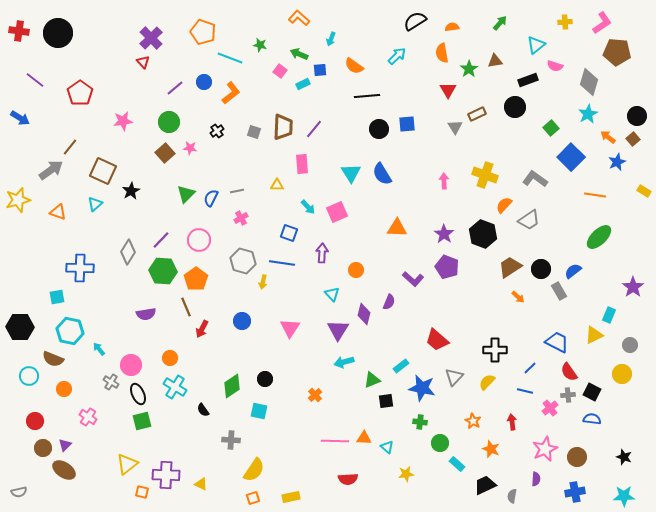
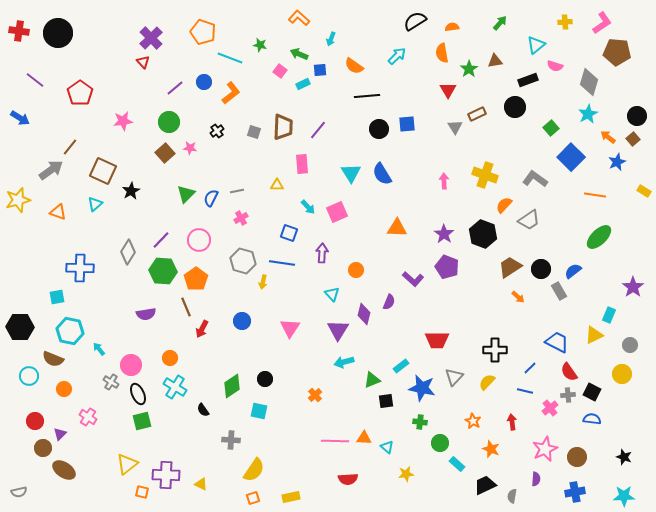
purple line at (314, 129): moved 4 px right, 1 px down
red trapezoid at (437, 340): rotated 40 degrees counterclockwise
purple triangle at (65, 445): moved 5 px left, 11 px up
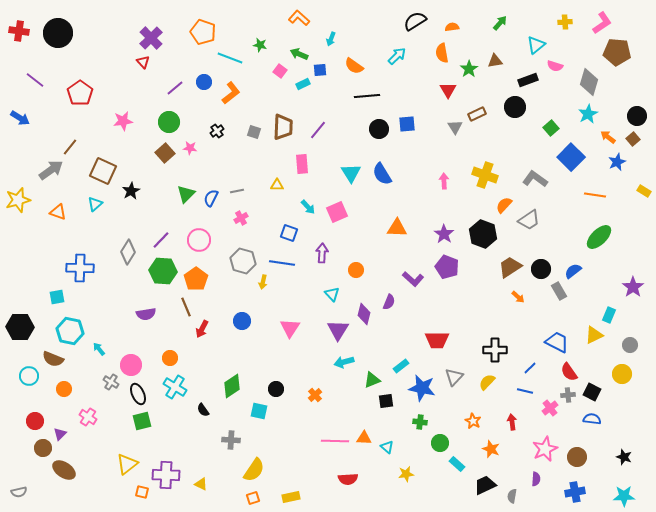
black circle at (265, 379): moved 11 px right, 10 px down
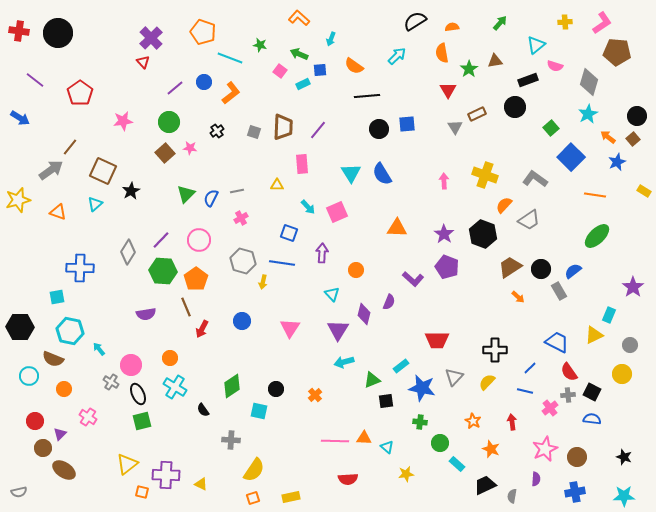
green ellipse at (599, 237): moved 2 px left, 1 px up
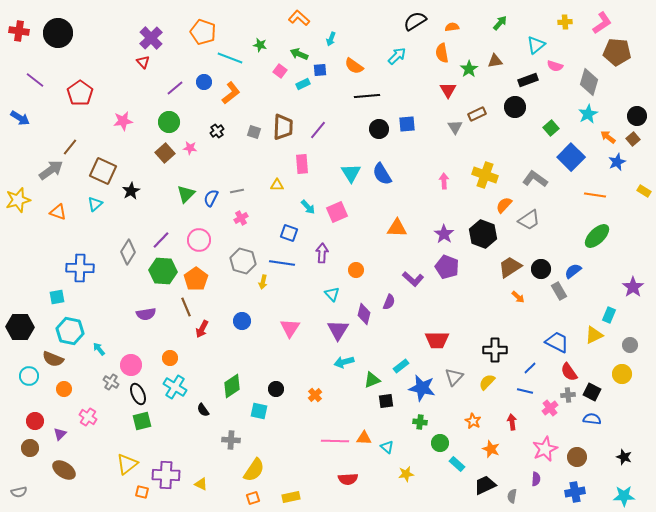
brown circle at (43, 448): moved 13 px left
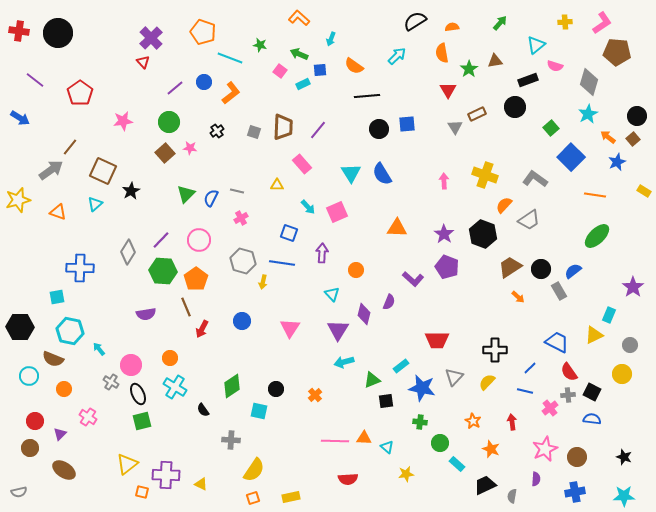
pink rectangle at (302, 164): rotated 36 degrees counterclockwise
gray line at (237, 191): rotated 24 degrees clockwise
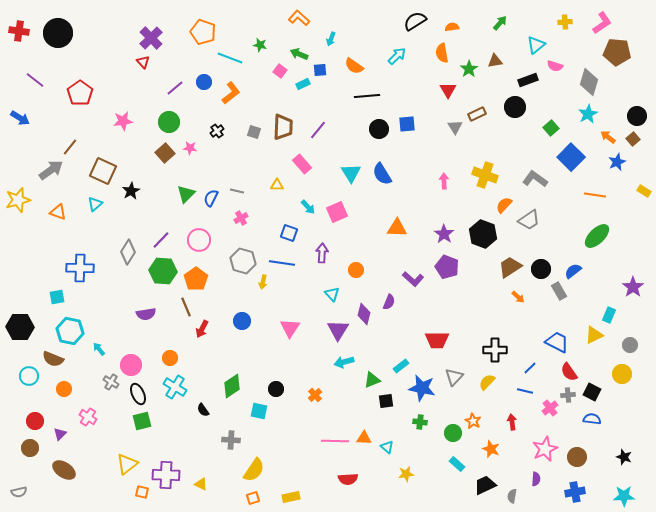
green circle at (440, 443): moved 13 px right, 10 px up
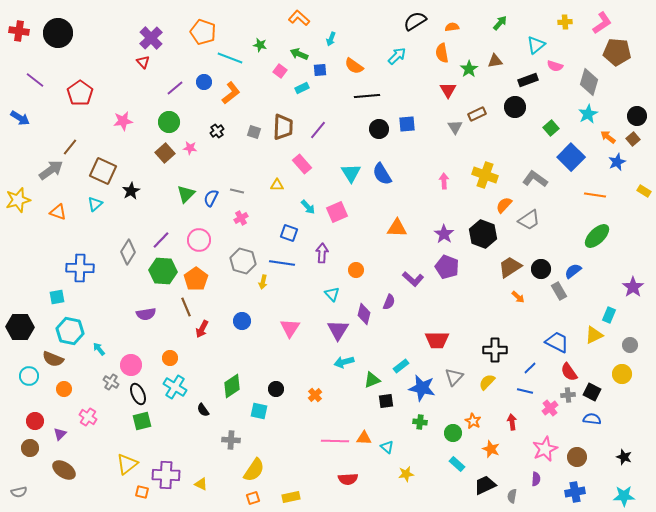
cyan rectangle at (303, 84): moved 1 px left, 4 px down
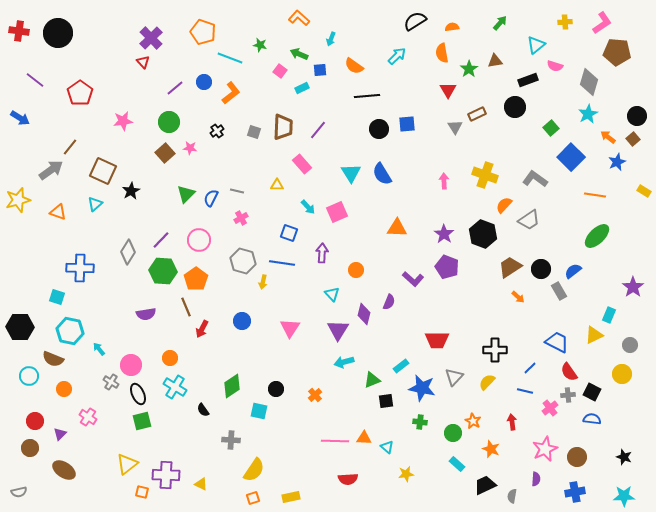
cyan square at (57, 297): rotated 28 degrees clockwise
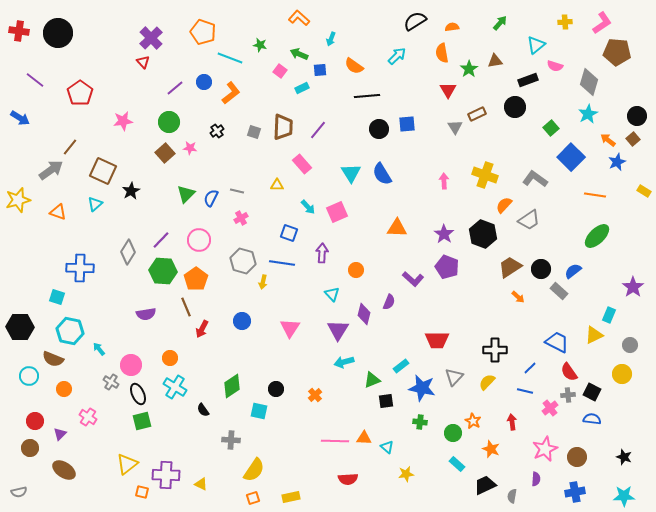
orange arrow at (608, 137): moved 3 px down
gray rectangle at (559, 291): rotated 18 degrees counterclockwise
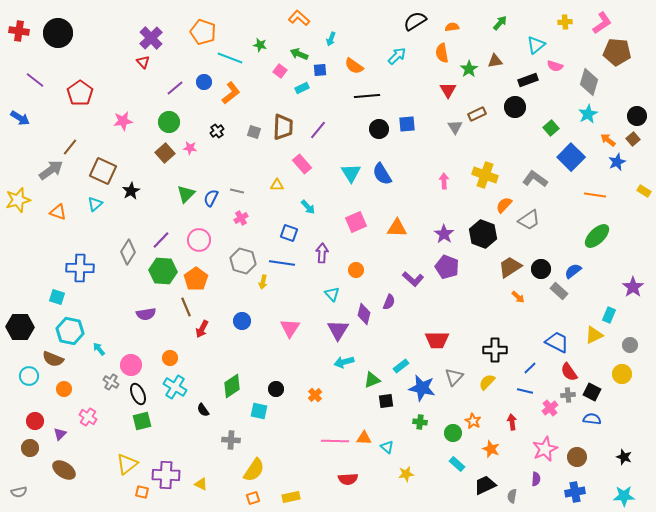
pink square at (337, 212): moved 19 px right, 10 px down
